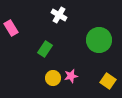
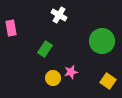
pink rectangle: rotated 21 degrees clockwise
green circle: moved 3 px right, 1 px down
pink star: moved 4 px up
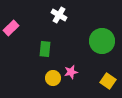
pink rectangle: rotated 56 degrees clockwise
green rectangle: rotated 28 degrees counterclockwise
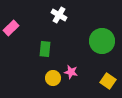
pink star: rotated 24 degrees clockwise
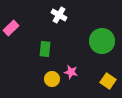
yellow circle: moved 1 px left, 1 px down
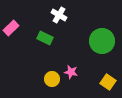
green rectangle: moved 11 px up; rotated 70 degrees counterclockwise
yellow square: moved 1 px down
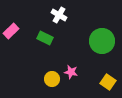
pink rectangle: moved 3 px down
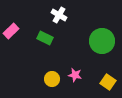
pink star: moved 4 px right, 3 px down
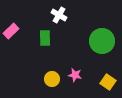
green rectangle: rotated 63 degrees clockwise
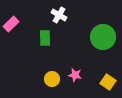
pink rectangle: moved 7 px up
green circle: moved 1 px right, 4 px up
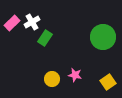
white cross: moved 27 px left, 7 px down; rotated 28 degrees clockwise
pink rectangle: moved 1 px right, 1 px up
green rectangle: rotated 35 degrees clockwise
yellow square: rotated 21 degrees clockwise
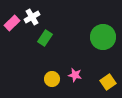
white cross: moved 5 px up
